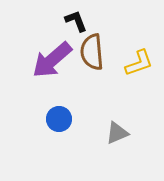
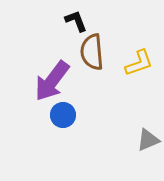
purple arrow: moved 21 px down; rotated 12 degrees counterclockwise
blue circle: moved 4 px right, 4 px up
gray triangle: moved 31 px right, 7 px down
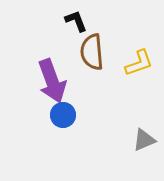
purple arrow: rotated 57 degrees counterclockwise
gray triangle: moved 4 px left
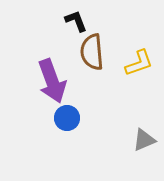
blue circle: moved 4 px right, 3 px down
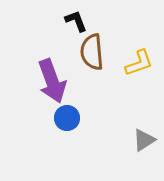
gray triangle: rotated 10 degrees counterclockwise
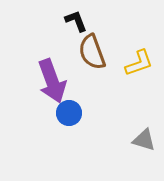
brown semicircle: rotated 15 degrees counterclockwise
blue circle: moved 2 px right, 5 px up
gray triangle: rotated 50 degrees clockwise
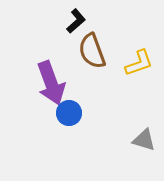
black L-shape: rotated 70 degrees clockwise
brown semicircle: moved 1 px up
purple arrow: moved 1 px left, 2 px down
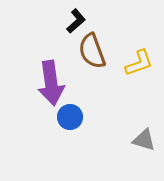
purple arrow: rotated 12 degrees clockwise
blue circle: moved 1 px right, 4 px down
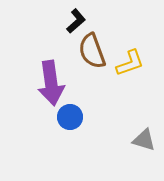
yellow L-shape: moved 9 px left
